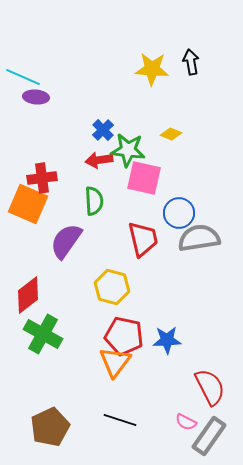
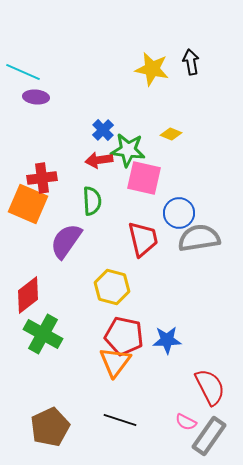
yellow star: rotated 8 degrees clockwise
cyan line: moved 5 px up
green semicircle: moved 2 px left
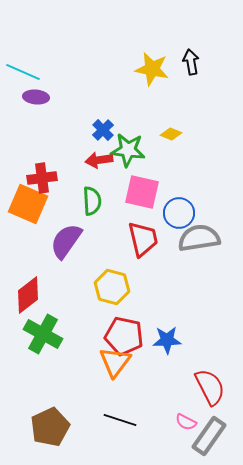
pink square: moved 2 px left, 14 px down
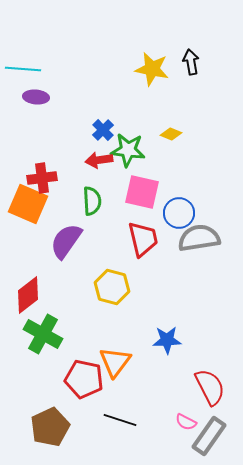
cyan line: moved 3 px up; rotated 20 degrees counterclockwise
red pentagon: moved 40 px left, 43 px down
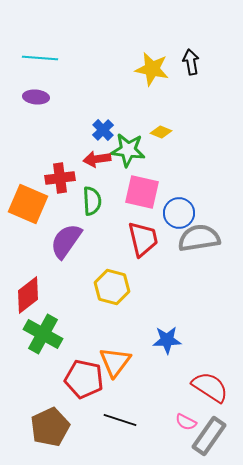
cyan line: moved 17 px right, 11 px up
yellow diamond: moved 10 px left, 2 px up
red arrow: moved 2 px left, 1 px up
red cross: moved 18 px right
red semicircle: rotated 30 degrees counterclockwise
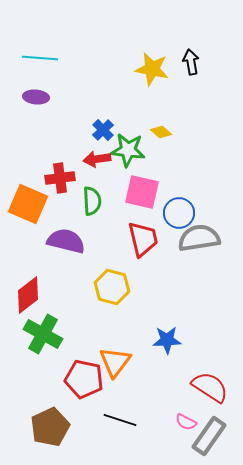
yellow diamond: rotated 20 degrees clockwise
purple semicircle: rotated 69 degrees clockwise
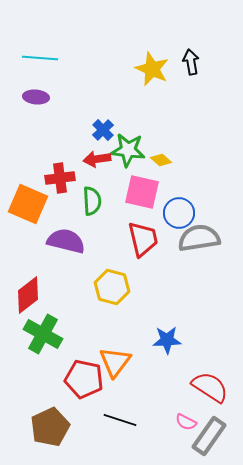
yellow star: rotated 12 degrees clockwise
yellow diamond: moved 28 px down
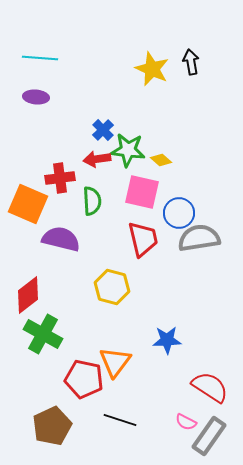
purple semicircle: moved 5 px left, 2 px up
brown pentagon: moved 2 px right, 1 px up
